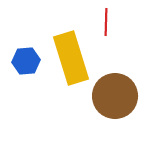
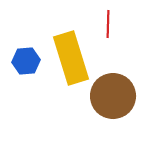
red line: moved 2 px right, 2 px down
brown circle: moved 2 px left
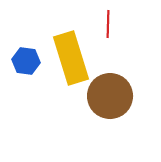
blue hexagon: rotated 12 degrees clockwise
brown circle: moved 3 px left
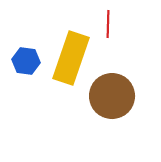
yellow rectangle: rotated 36 degrees clockwise
brown circle: moved 2 px right
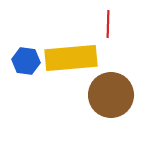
yellow rectangle: rotated 66 degrees clockwise
brown circle: moved 1 px left, 1 px up
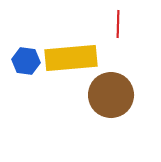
red line: moved 10 px right
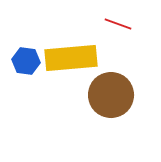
red line: rotated 72 degrees counterclockwise
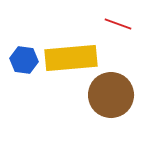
blue hexagon: moved 2 px left, 1 px up
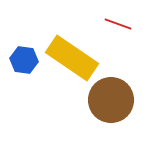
yellow rectangle: moved 1 px right; rotated 39 degrees clockwise
brown circle: moved 5 px down
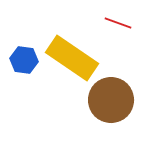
red line: moved 1 px up
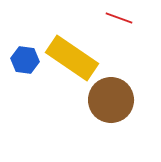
red line: moved 1 px right, 5 px up
blue hexagon: moved 1 px right
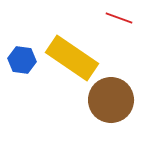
blue hexagon: moved 3 px left
